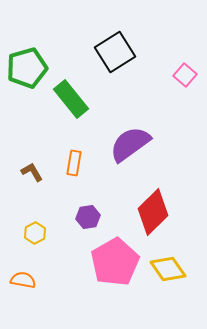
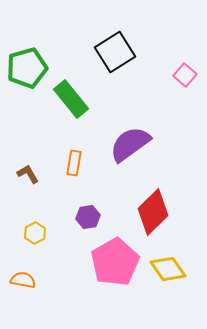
brown L-shape: moved 4 px left, 2 px down
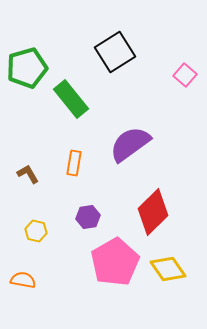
yellow hexagon: moved 1 px right, 2 px up; rotated 20 degrees counterclockwise
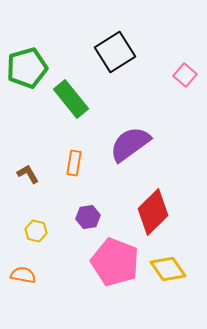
pink pentagon: rotated 21 degrees counterclockwise
orange semicircle: moved 5 px up
